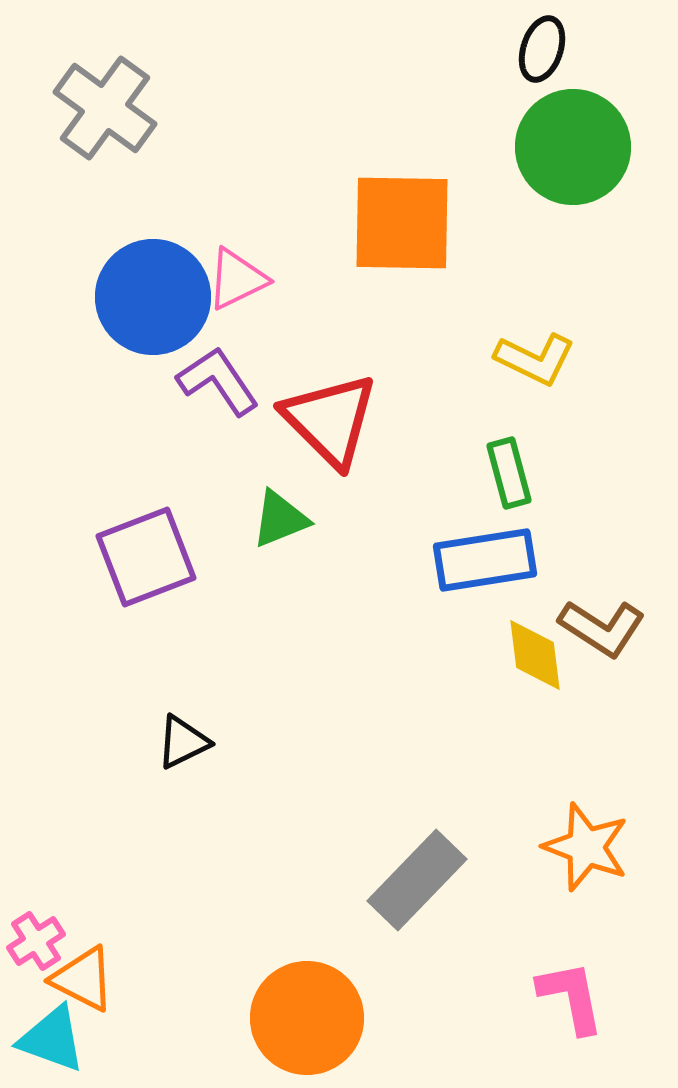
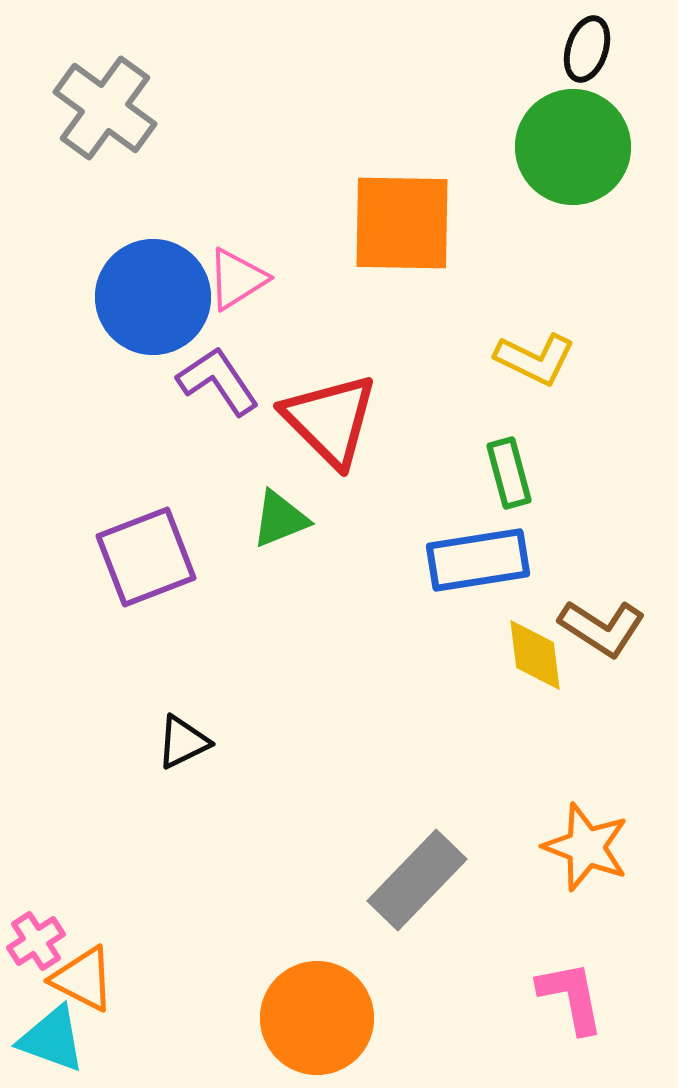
black ellipse: moved 45 px right
pink triangle: rotated 6 degrees counterclockwise
blue rectangle: moved 7 px left
orange circle: moved 10 px right
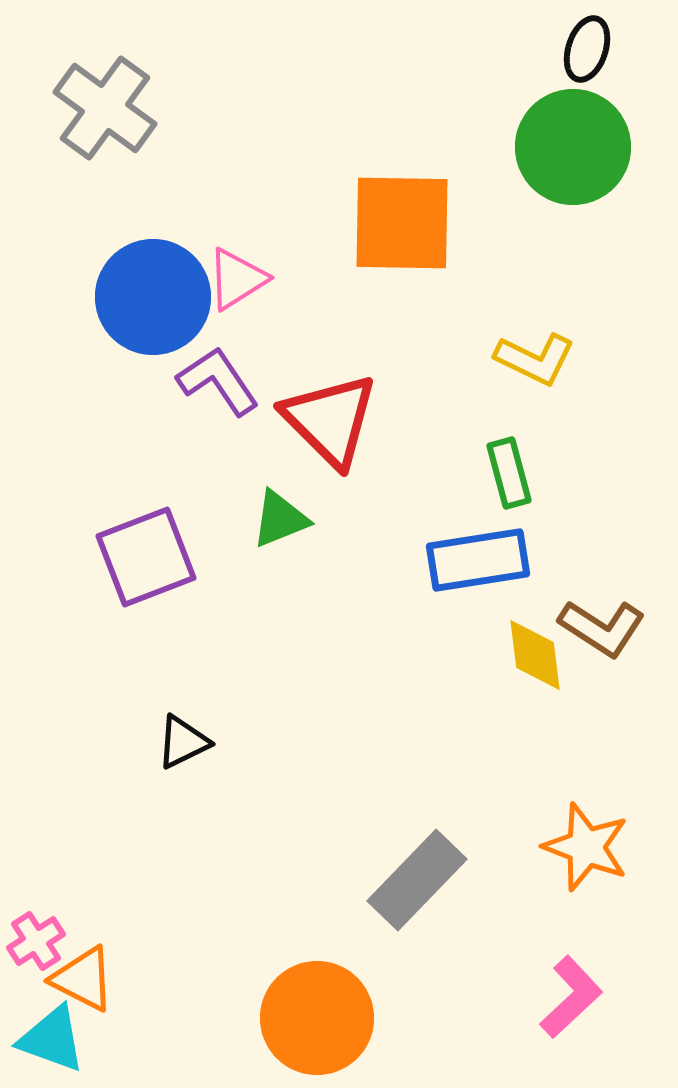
pink L-shape: rotated 58 degrees clockwise
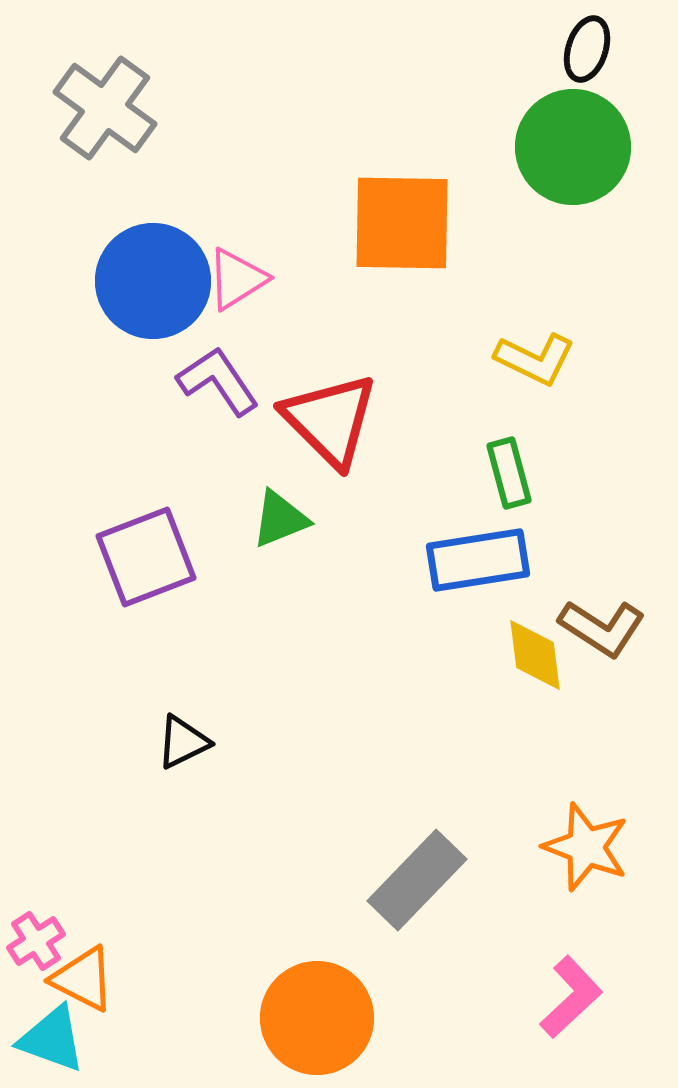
blue circle: moved 16 px up
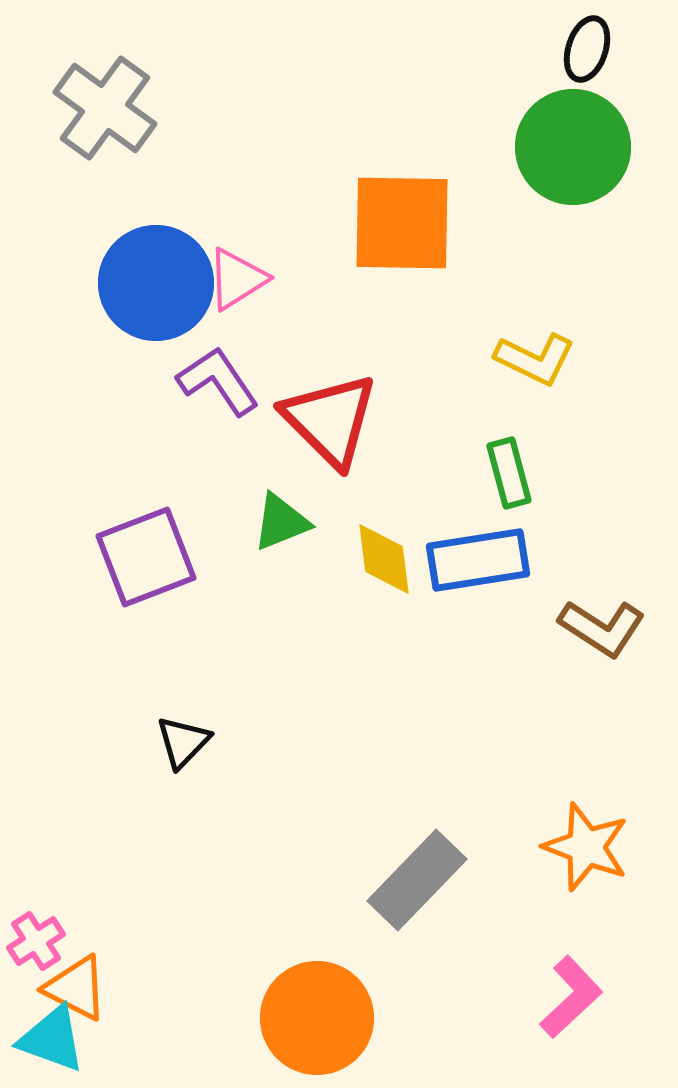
blue circle: moved 3 px right, 2 px down
green triangle: moved 1 px right, 3 px down
yellow diamond: moved 151 px left, 96 px up
black triangle: rotated 20 degrees counterclockwise
orange triangle: moved 7 px left, 9 px down
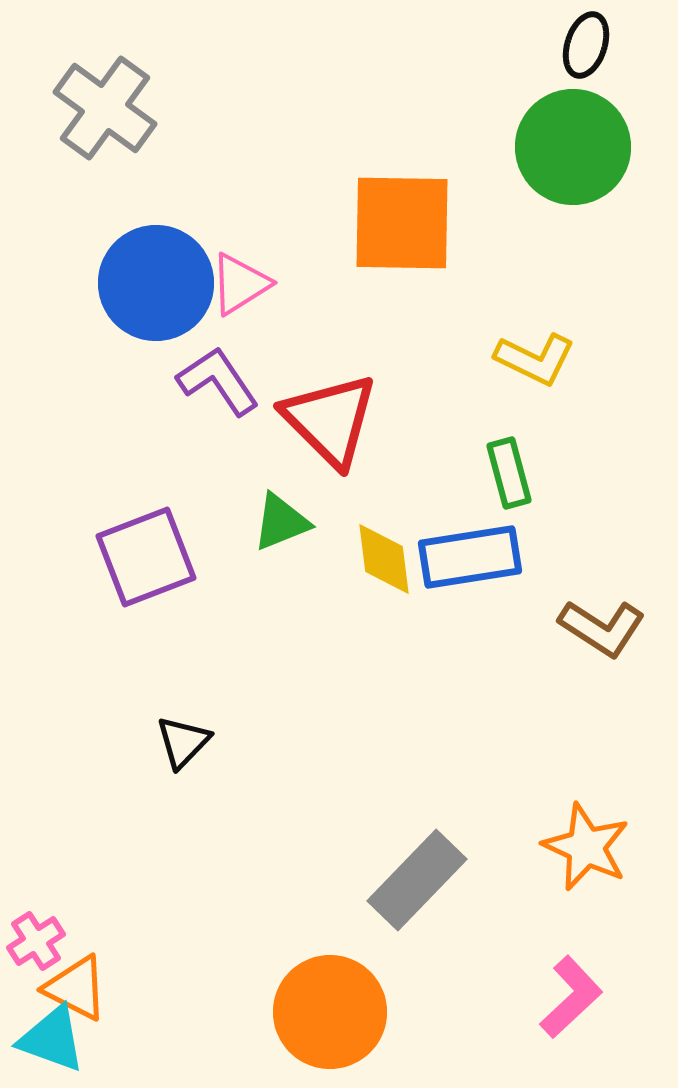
black ellipse: moved 1 px left, 4 px up
pink triangle: moved 3 px right, 5 px down
blue rectangle: moved 8 px left, 3 px up
orange star: rotated 4 degrees clockwise
orange circle: moved 13 px right, 6 px up
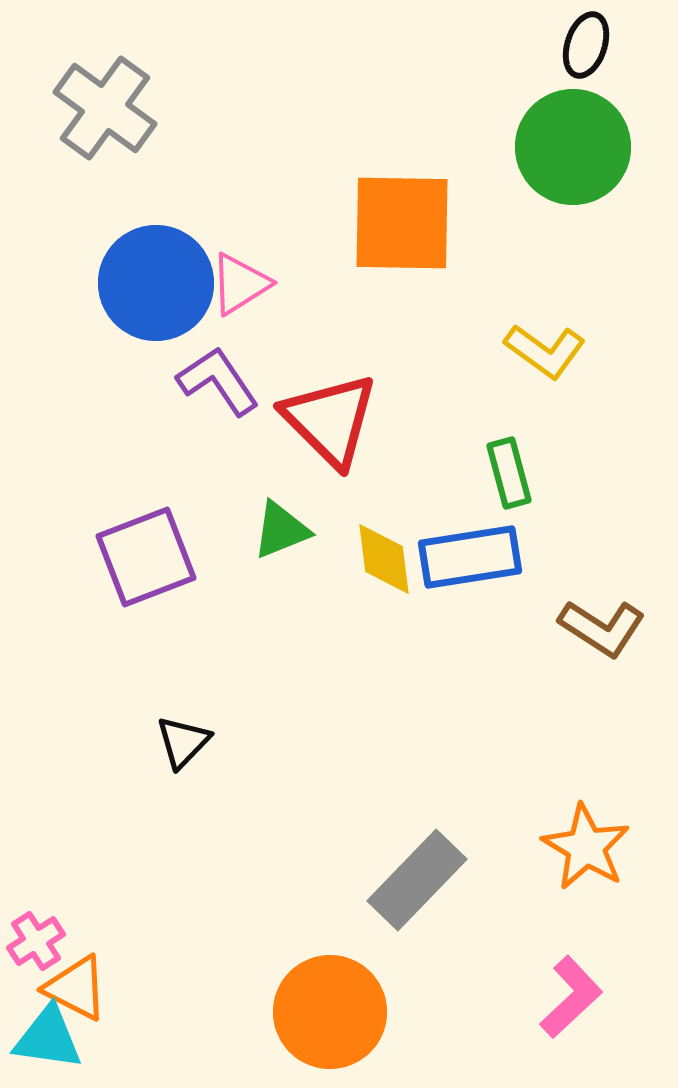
yellow L-shape: moved 10 px right, 8 px up; rotated 10 degrees clockwise
green triangle: moved 8 px down
orange star: rotated 6 degrees clockwise
cyan triangle: moved 4 px left, 1 px up; rotated 12 degrees counterclockwise
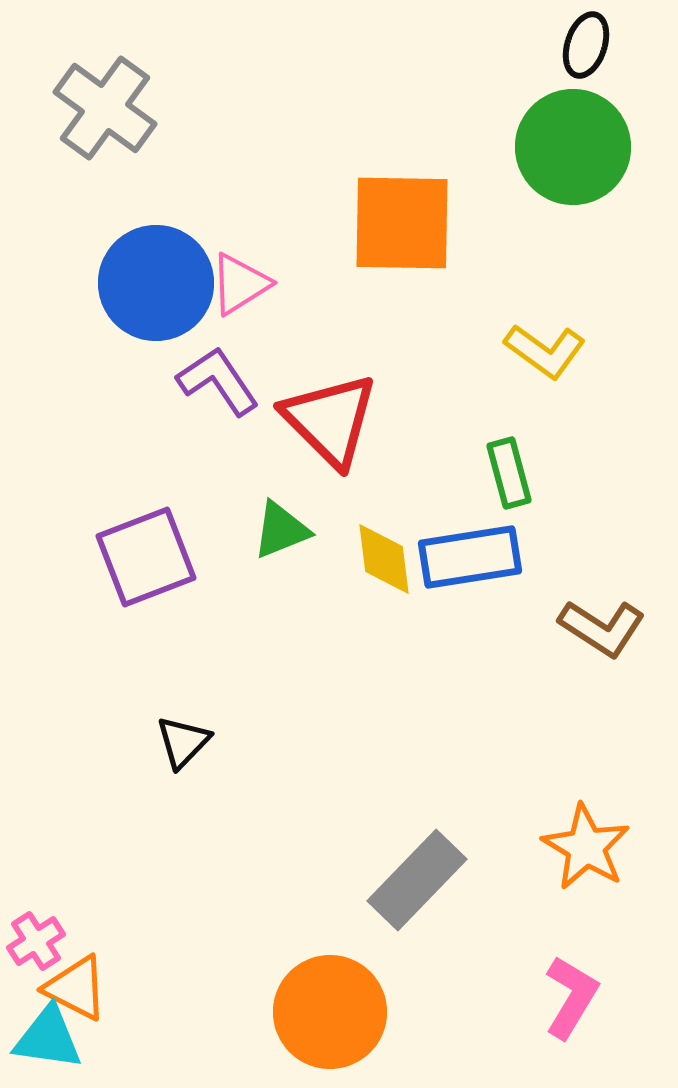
pink L-shape: rotated 16 degrees counterclockwise
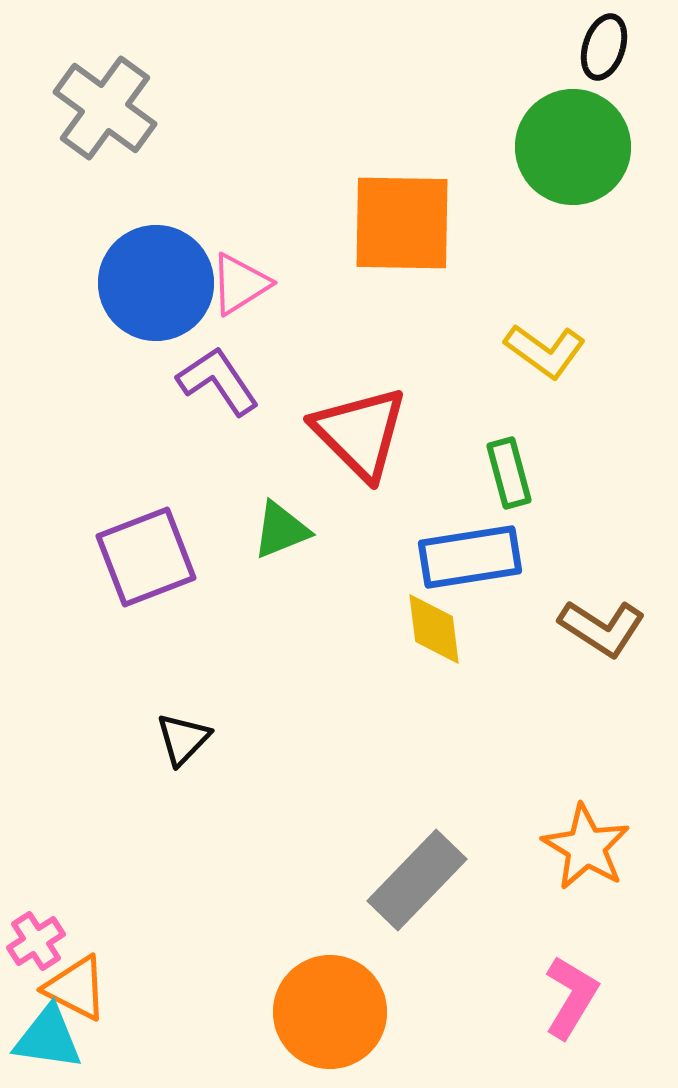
black ellipse: moved 18 px right, 2 px down
red triangle: moved 30 px right, 13 px down
yellow diamond: moved 50 px right, 70 px down
black triangle: moved 3 px up
